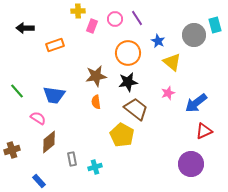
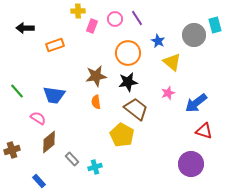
red triangle: rotated 42 degrees clockwise
gray rectangle: rotated 32 degrees counterclockwise
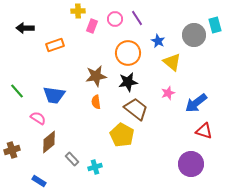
blue rectangle: rotated 16 degrees counterclockwise
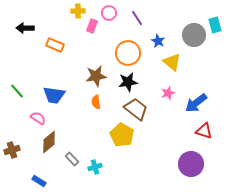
pink circle: moved 6 px left, 6 px up
orange rectangle: rotated 42 degrees clockwise
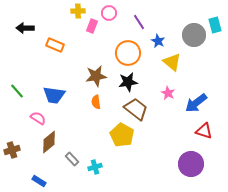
purple line: moved 2 px right, 4 px down
pink star: rotated 24 degrees counterclockwise
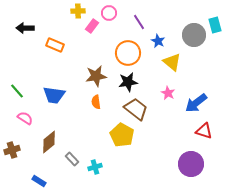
pink rectangle: rotated 16 degrees clockwise
pink semicircle: moved 13 px left
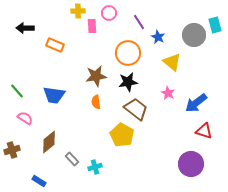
pink rectangle: rotated 40 degrees counterclockwise
blue star: moved 4 px up
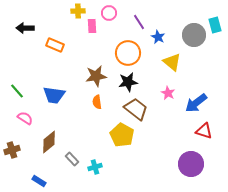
orange semicircle: moved 1 px right
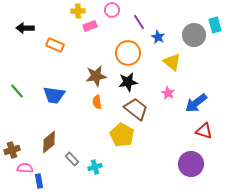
pink circle: moved 3 px right, 3 px up
pink rectangle: moved 2 px left; rotated 72 degrees clockwise
pink semicircle: moved 50 px down; rotated 28 degrees counterclockwise
blue rectangle: rotated 48 degrees clockwise
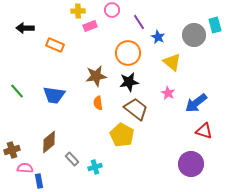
black star: moved 1 px right
orange semicircle: moved 1 px right, 1 px down
